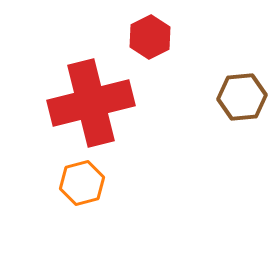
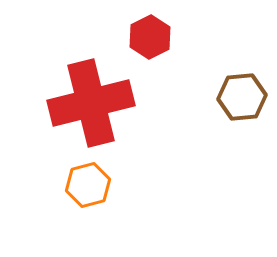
orange hexagon: moved 6 px right, 2 px down
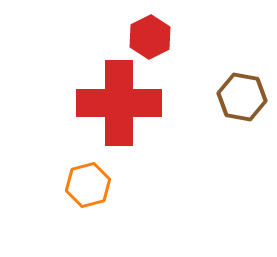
brown hexagon: rotated 15 degrees clockwise
red cross: moved 28 px right; rotated 14 degrees clockwise
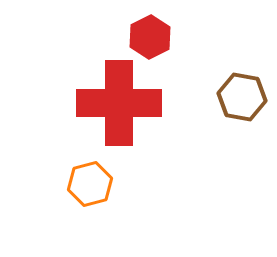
orange hexagon: moved 2 px right, 1 px up
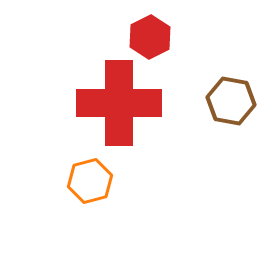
brown hexagon: moved 11 px left, 4 px down
orange hexagon: moved 3 px up
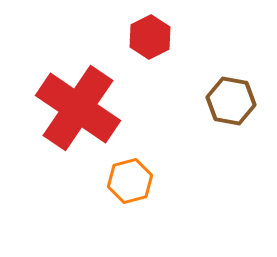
red cross: moved 41 px left, 5 px down; rotated 34 degrees clockwise
orange hexagon: moved 40 px right
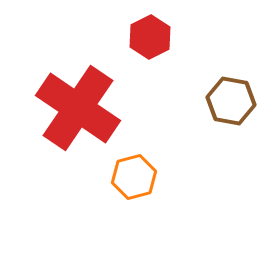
orange hexagon: moved 4 px right, 4 px up
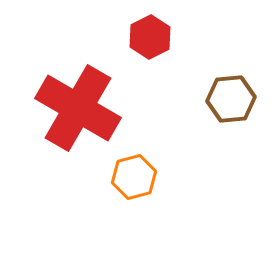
brown hexagon: moved 2 px up; rotated 15 degrees counterclockwise
red cross: rotated 4 degrees counterclockwise
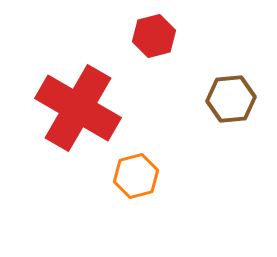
red hexagon: moved 4 px right, 1 px up; rotated 12 degrees clockwise
orange hexagon: moved 2 px right, 1 px up
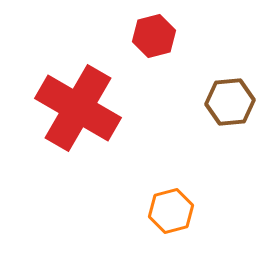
brown hexagon: moved 1 px left, 3 px down
orange hexagon: moved 35 px right, 35 px down
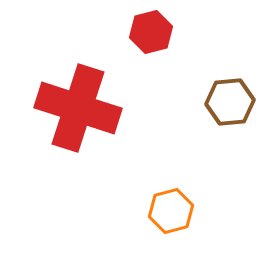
red hexagon: moved 3 px left, 4 px up
red cross: rotated 12 degrees counterclockwise
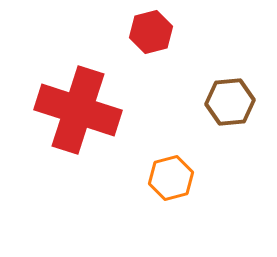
red cross: moved 2 px down
orange hexagon: moved 33 px up
